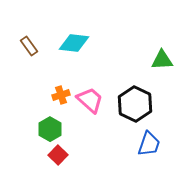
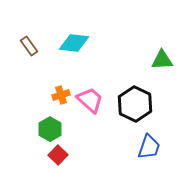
blue trapezoid: moved 3 px down
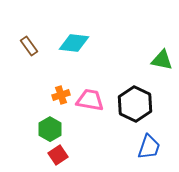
green triangle: rotated 15 degrees clockwise
pink trapezoid: rotated 32 degrees counterclockwise
red square: rotated 12 degrees clockwise
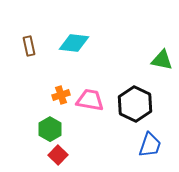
brown rectangle: rotated 24 degrees clockwise
blue trapezoid: moved 1 px right, 2 px up
red square: rotated 12 degrees counterclockwise
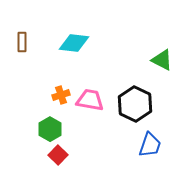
brown rectangle: moved 7 px left, 4 px up; rotated 12 degrees clockwise
green triangle: rotated 15 degrees clockwise
